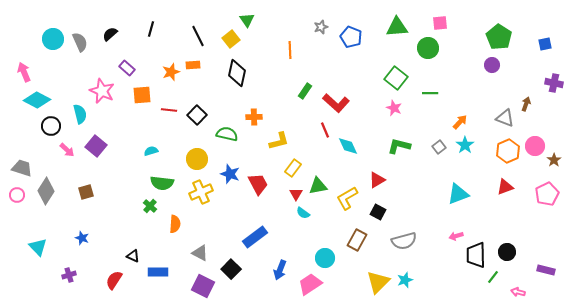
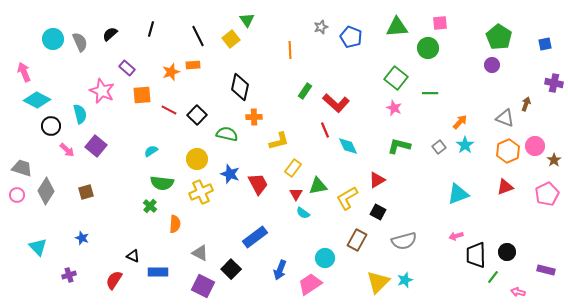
black diamond at (237, 73): moved 3 px right, 14 px down
red line at (169, 110): rotated 21 degrees clockwise
cyan semicircle at (151, 151): rotated 16 degrees counterclockwise
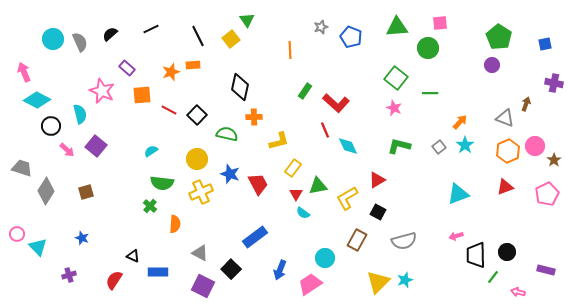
black line at (151, 29): rotated 49 degrees clockwise
pink circle at (17, 195): moved 39 px down
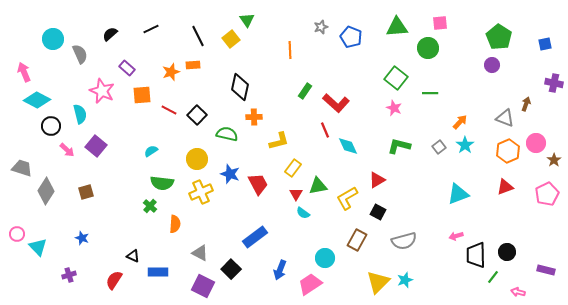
gray semicircle at (80, 42): moved 12 px down
pink circle at (535, 146): moved 1 px right, 3 px up
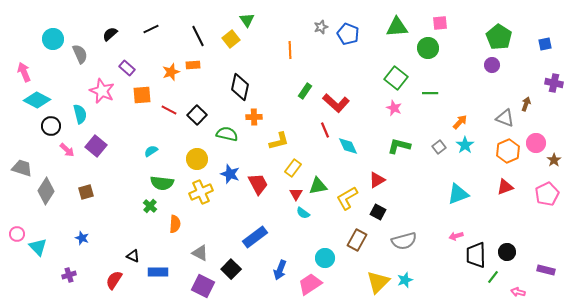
blue pentagon at (351, 37): moved 3 px left, 3 px up
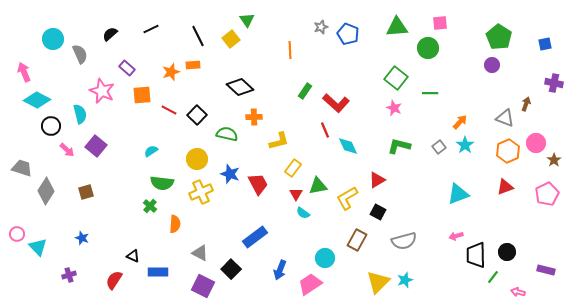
black diamond at (240, 87): rotated 60 degrees counterclockwise
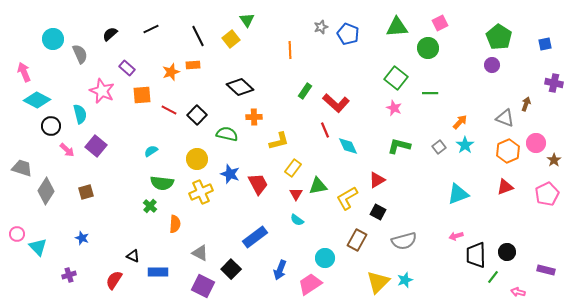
pink square at (440, 23): rotated 21 degrees counterclockwise
cyan semicircle at (303, 213): moved 6 px left, 7 px down
